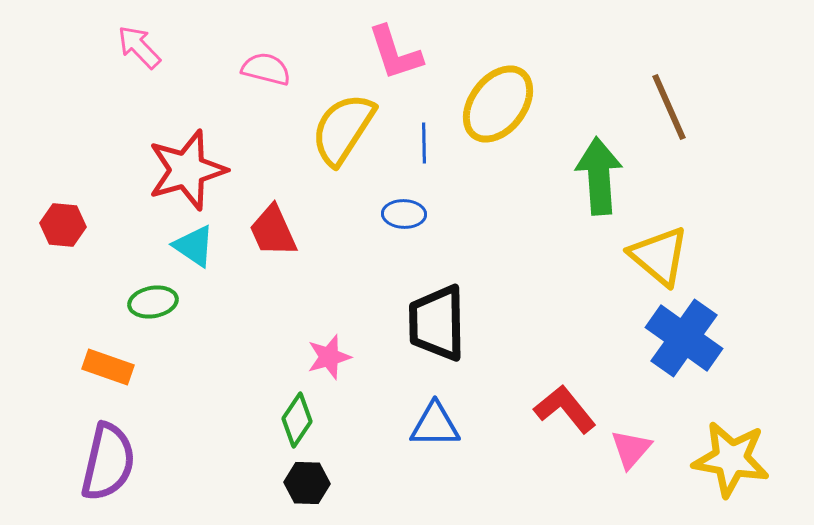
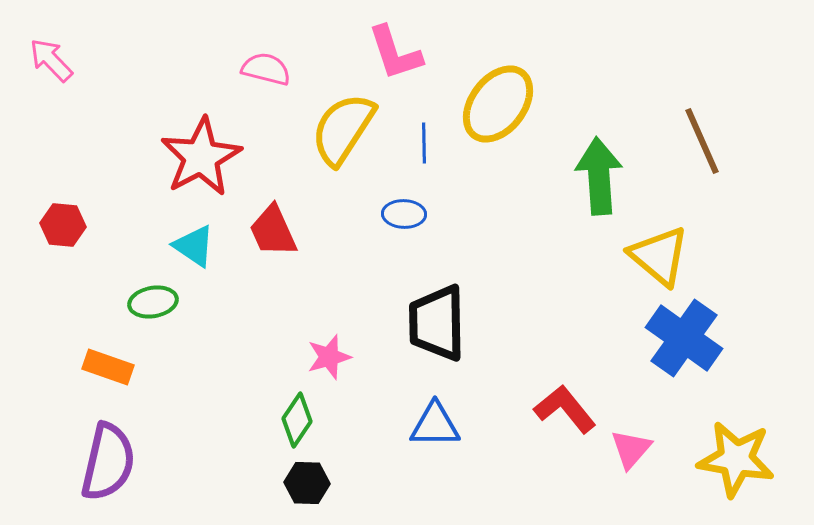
pink arrow: moved 88 px left, 13 px down
brown line: moved 33 px right, 34 px down
red star: moved 14 px right, 13 px up; rotated 12 degrees counterclockwise
yellow star: moved 5 px right
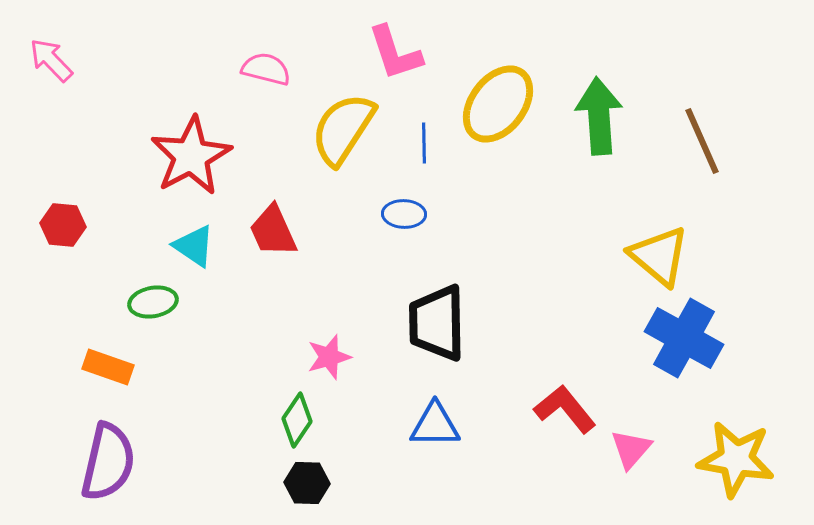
red star: moved 10 px left, 1 px up
green arrow: moved 60 px up
blue cross: rotated 6 degrees counterclockwise
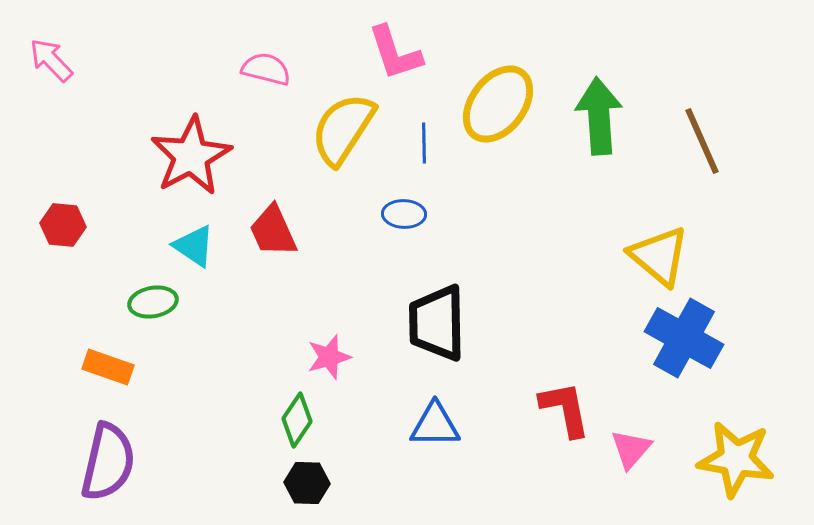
red L-shape: rotated 28 degrees clockwise
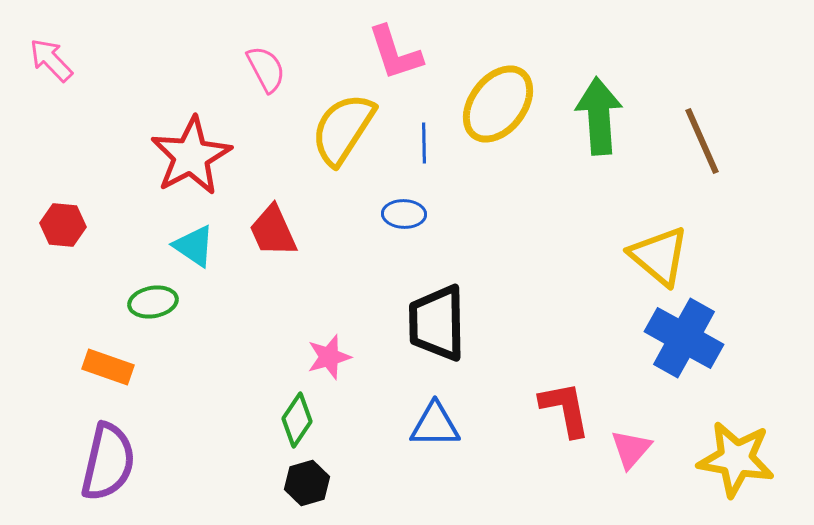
pink semicircle: rotated 48 degrees clockwise
black hexagon: rotated 18 degrees counterclockwise
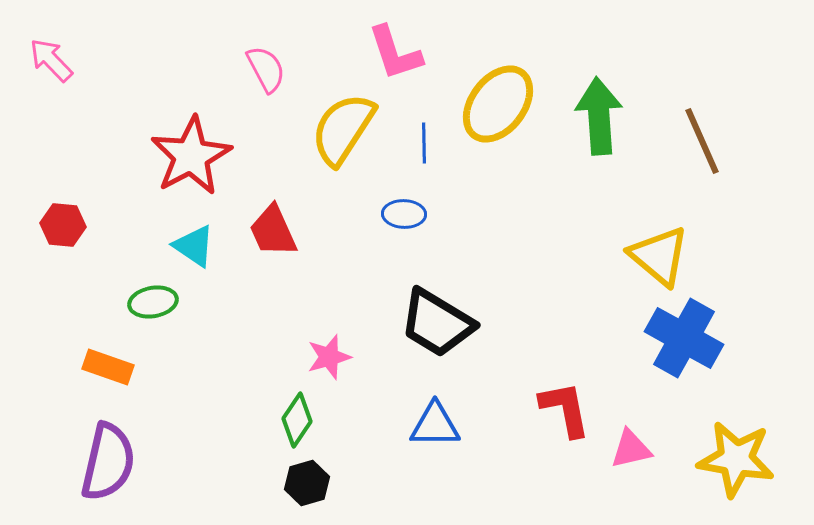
black trapezoid: rotated 58 degrees counterclockwise
pink triangle: rotated 36 degrees clockwise
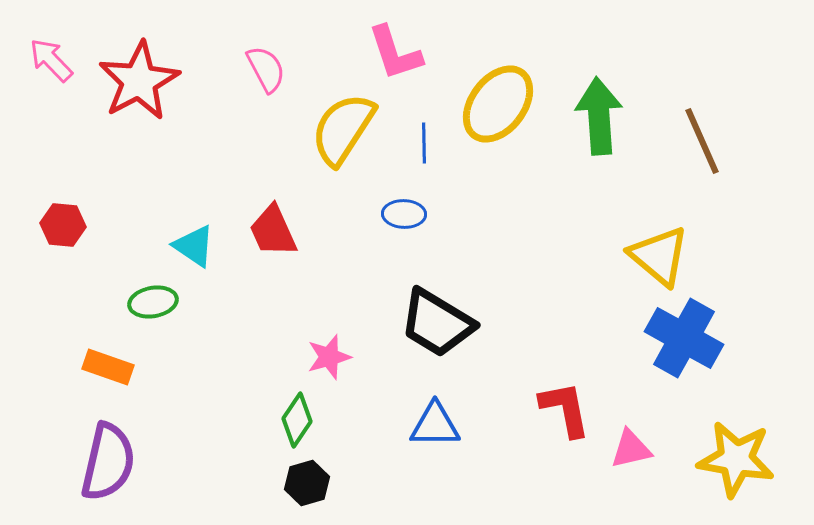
red star: moved 52 px left, 75 px up
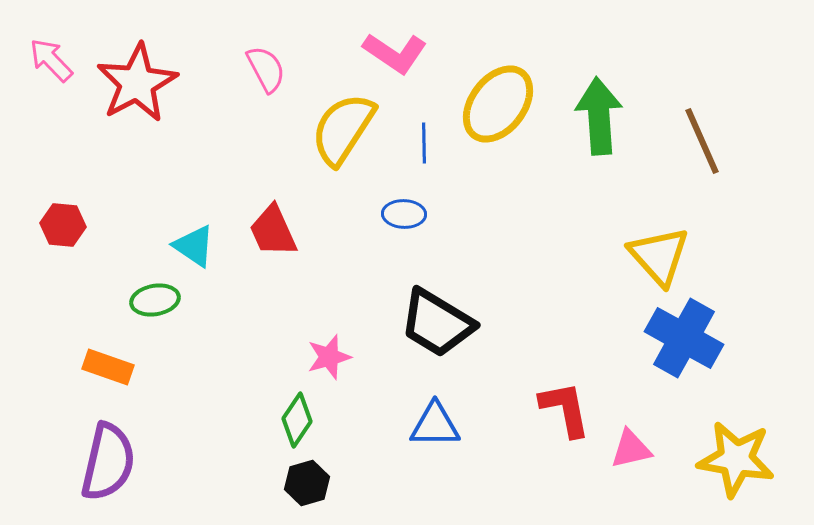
pink L-shape: rotated 38 degrees counterclockwise
red star: moved 2 px left, 2 px down
yellow triangle: rotated 8 degrees clockwise
green ellipse: moved 2 px right, 2 px up
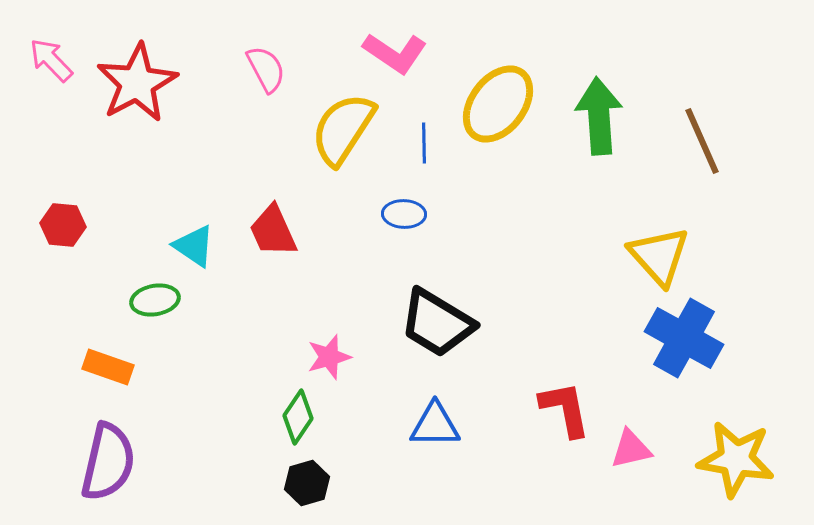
green diamond: moved 1 px right, 3 px up
